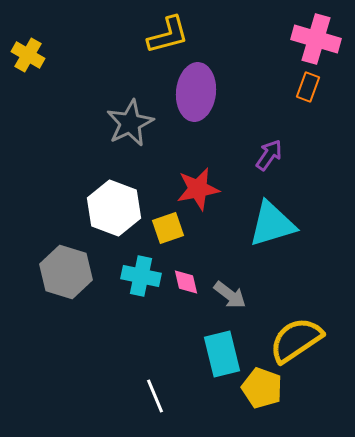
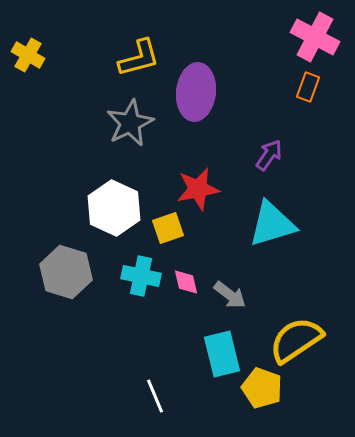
yellow L-shape: moved 29 px left, 23 px down
pink cross: moved 1 px left, 2 px up; rotated 12 degrees clockwise
white hexagon: rotated 4 degrees clockwise
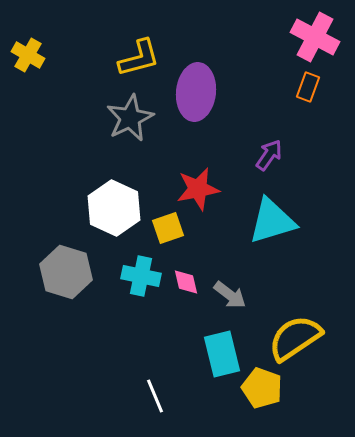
gray star: moved 5 px up
cyan triangle: moved 3 px up
yellow semicircle: moved 1 px left, 2 px up
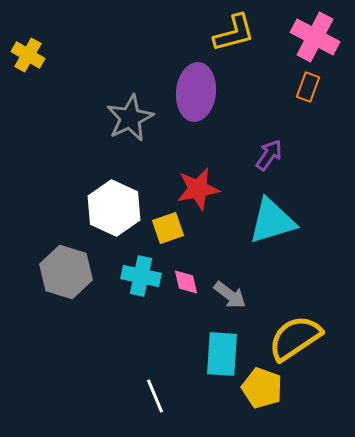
yellow L-shape: moved 95 px right, 25 px up
cyan rectangle: rotated 18 degrees clockwise
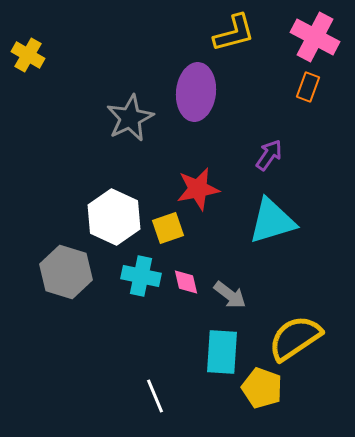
white hexagon: moved 9 px down
cyan rectangle: moved 2 px up
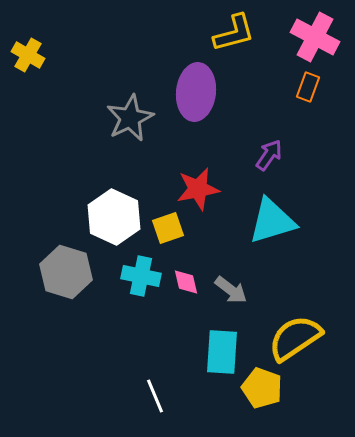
gray arrow: moved 1 px right, 5 px up
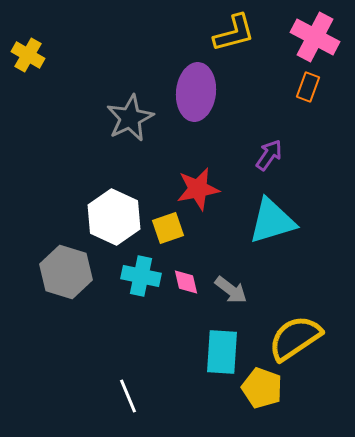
white line: moved 27 px left
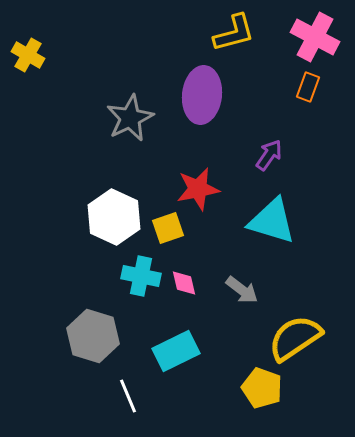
purple ellipse: moved 6 px right, 3 px down
cyan triangle: rotated 34 degrees clockwise
gray hexagon: moved 27 px right, 64 px down
pink diamond: moved 2 px left, 1 px down
gray arrow: moved 11 px right
cyan rectangle: moved 46 px left, 1 px up; rotated 60 degrees clockwise
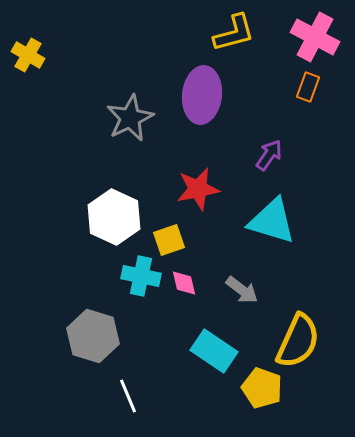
yellow square: moved 1 px right, 12 px down
yellow semicircle: moved 3 px right, 3 px down; rotated 148 degrees clockwise
cyan rectangle: moved 38 px right; rotated 60 degrees clockwise
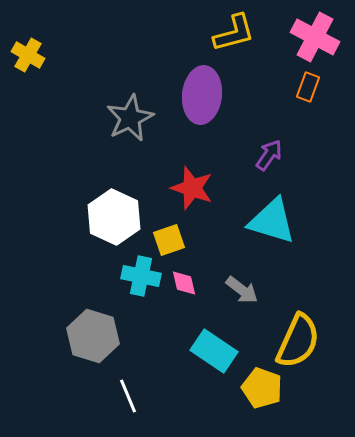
red star: moved 6 px left, 1 px up; rotated 30 degrees clockwise
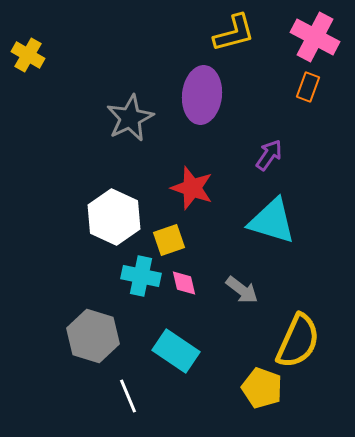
cyan rectangle: moved 38 px left
